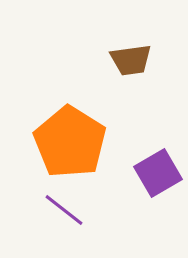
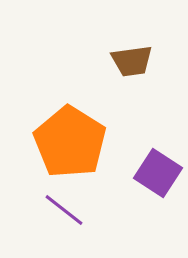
brown trapezoid: moved 1 px right, 1 px down
purple square: rotated 27 degrees counterclockwise
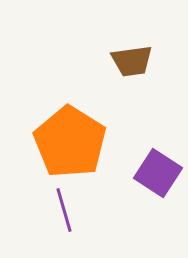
purple line: rotated 36 degrees clockwise
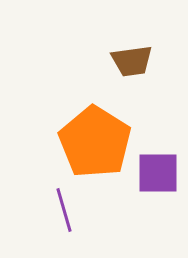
orange pentagon: moved 25 px right
purple square: rotated 33 degrees counterclockwise
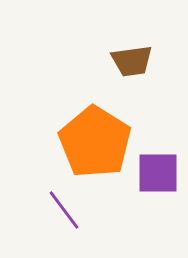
purple line: rotated 21 degrees counterclockwise
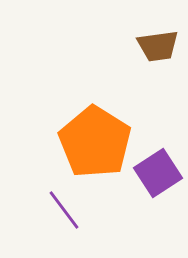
brown trapezoid: moved 26 px right, 15 px up
purple square: rotated 33 degrees counterclockwise
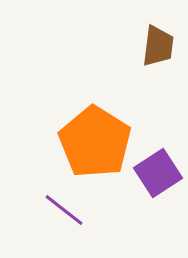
brown trapezoid: rotated 75 degrees counterclockwise
purple line: rotated 15 degrees counterclockwise
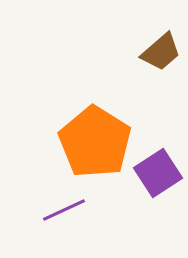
brown trapezoid: moved 3 px right, 6 px down; rotated 42 degrees clockwise
purple line: rotated 63 degrees counterclockwise
